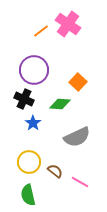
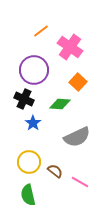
pink cross: moved 2 px right, 23 px down
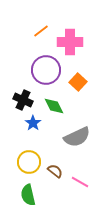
pink cross: moved 5 px up; rotated 35 degrees counterclockwise
purple circle: moved 12 px right
black cross: moved 1 px left, 1 px down
green diamond: moved 6 px left, 2 px down; rotated 60 degrees clockwise
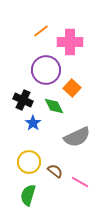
orange square: moved 6 px left, 6 px down
green semicircle: rotated 30 degrees clockwise
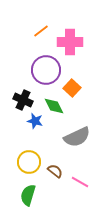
blue star: moved 2 px right, 2 px up; rotated 21 degrees counterclockwise
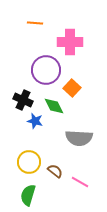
orange line: moved 6 px left, 8 px up; rotated 42 degrees clockwise
gray semicircle: moved 2 px right, 1 px down; rotated 28 degrees clockwise
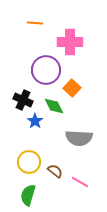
blue star: rotated 21 degrees clockwise
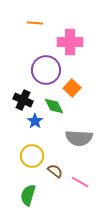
yellow circle: moved 3 px right, 6 px up
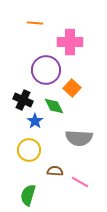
yellow circle: moved 3 px left, 6 px up
brown semicircle: rotated 35 degrees counterclockwise
